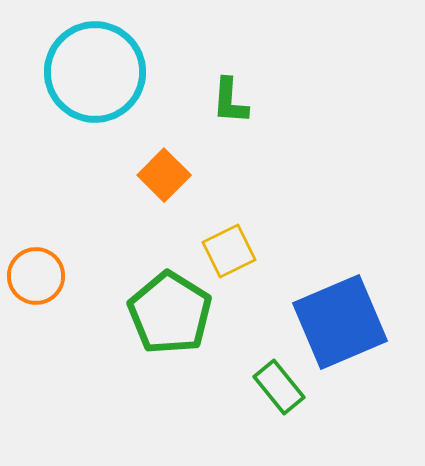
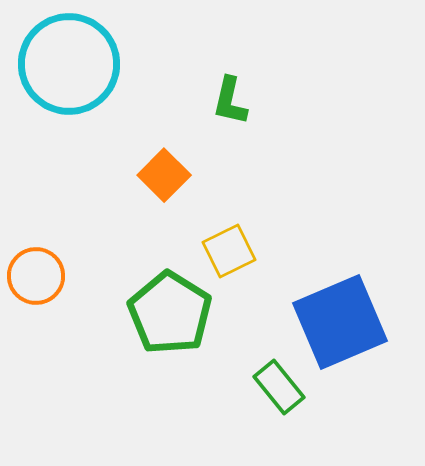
cyan circle: moved 26 px left, 8 px up
green L-shape: rotated 9 degrees clockwise
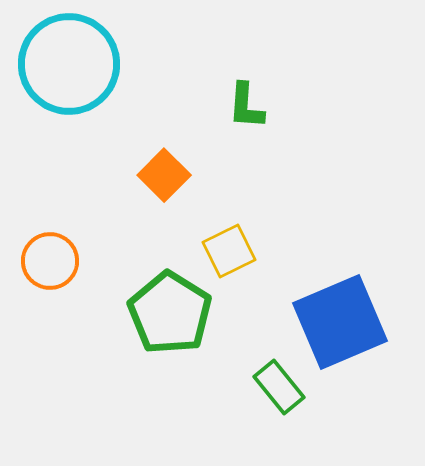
green L-shape: moved 16 px right, 5 px down; rotated 9 degrees counterclockwise
orange circle: moved 14 px right, 15 px up
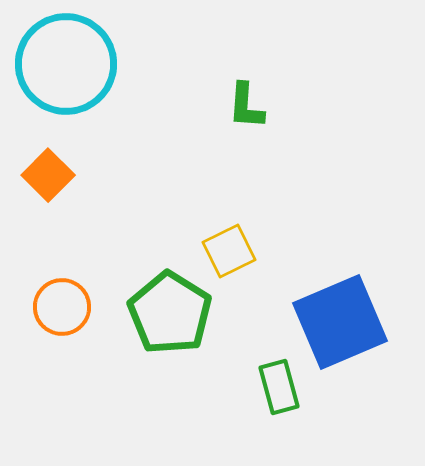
cyan circle: moved 3 px left
orange square: moved 116 px left
orange circle: moved 12 px right, 46 px down
green rectangle: rotated 24 degrees clockwise
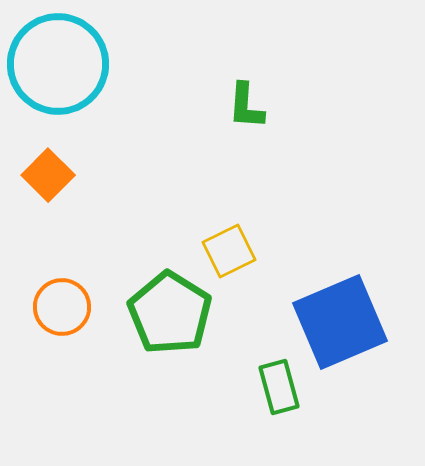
cyan circle: moved 8 px left
